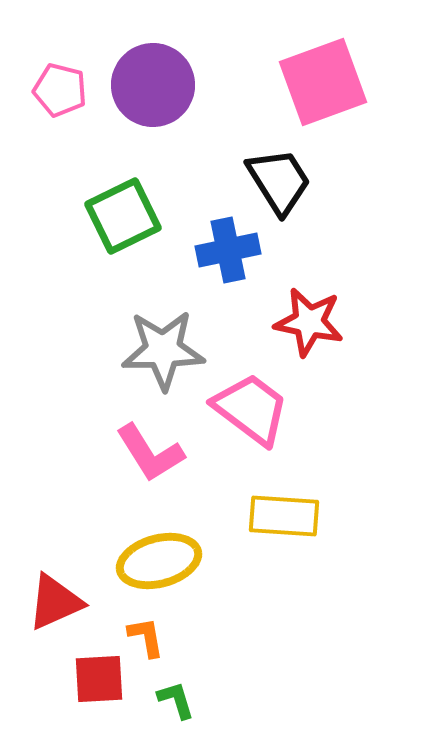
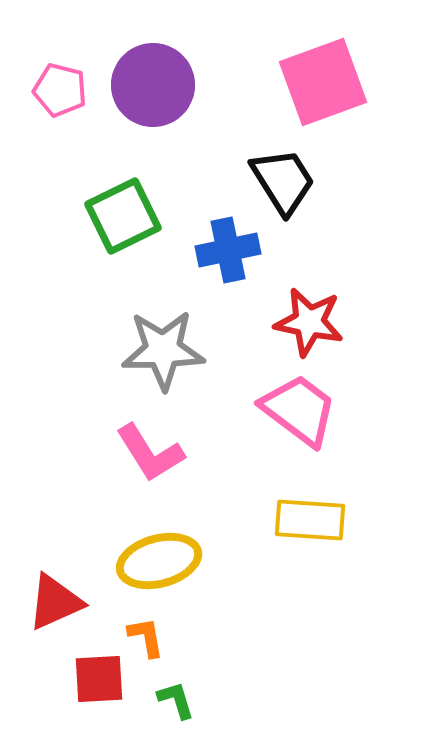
black trapezoid: moved 4 px right
pink trapezoid: moved 48 px right, 1 px down
yellow rectangle: moved 26 px right, 4 px down
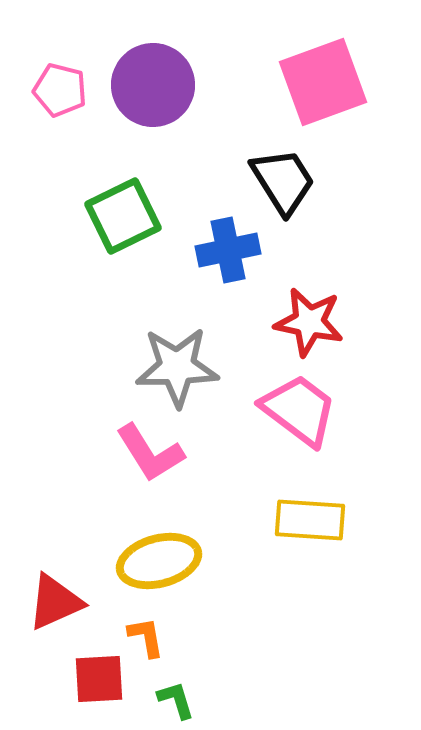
gray star: moved 14 px right, 17 px down
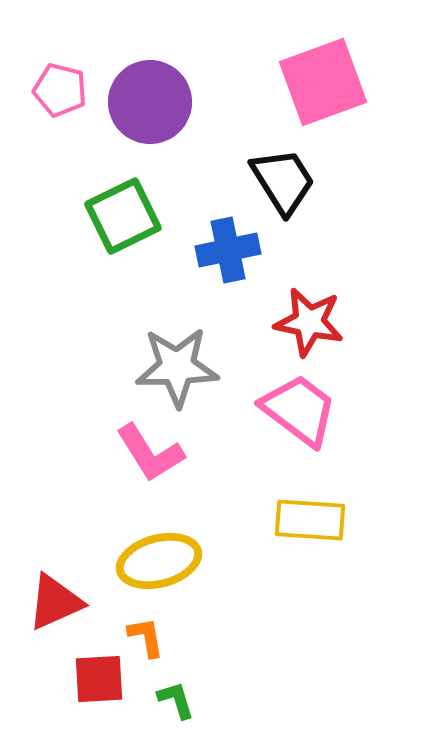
purple circle: moved 3 px left, 17 px down
